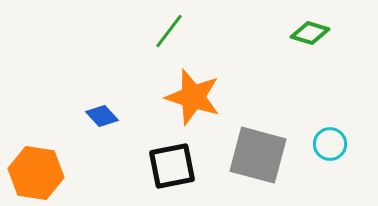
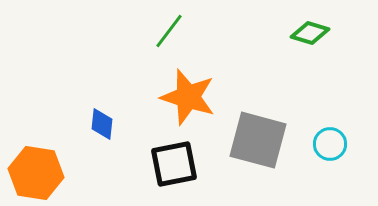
orange star: moved 5 px left
blue diamond: moved 8 px down; rotated 48 degrees clockwise
gray square: moved 15 px up
black square: moved 2 px right, 2 px up
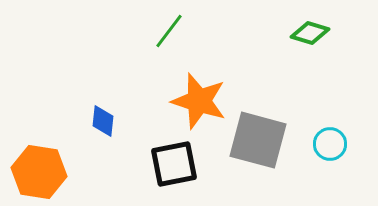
orange star: moved 11 px right, 4 px down
blue diamond: moved 1 px right, 3 px up
orange hexagon: moved 3 px right, 1 px up
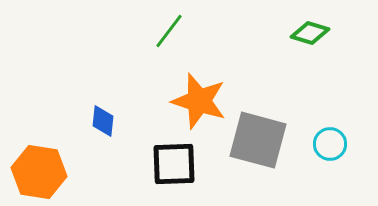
black square: rotated 9 degrees clockwise
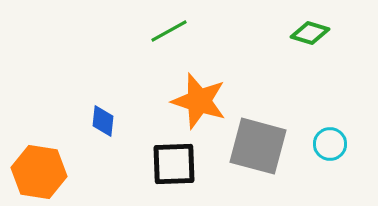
green line: rotated 24 degrees clockwise
gray square: moved 6 px down
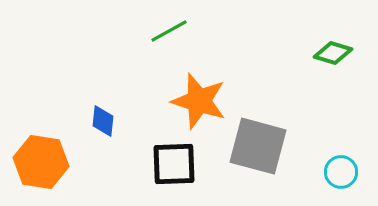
green diamond: moved 23 px right, 20 px down
cyan circle: moved 11 px right, 28 px down
orange hexagon: moved 2 px right, 10 px up
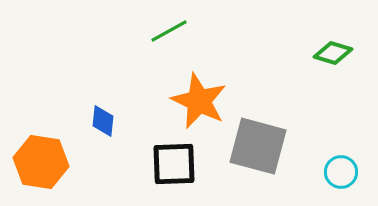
orange star: rotated 8 degrees clockwise
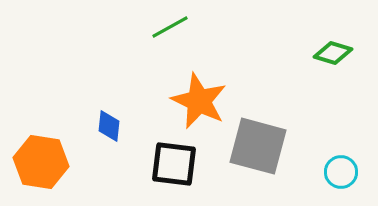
green line: moved 1 px right, 4 px up
blue diamond: moved 6 px right, 5 px down
black square: rotated 9 degrees clockwise
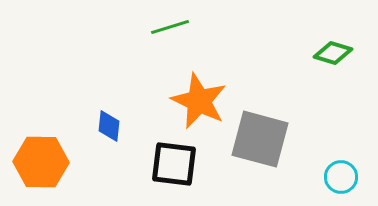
green line: rotated 12 degrees clockwise
gray square: moved 2 px right, 7 px up
orange hexagon: rotated 8 degrees counterclockwise
cyan circle: moved 5 px down
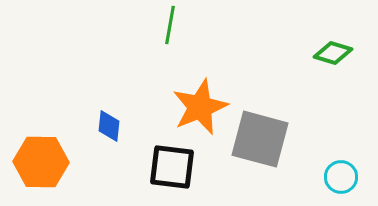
green line: moved 2 px up; rotated 63 degrees counterclockwise
orange star: moved 1 px right, 6 px down; rotated 24 degrees clockwise
black square: moved 2 px left, 3 px down
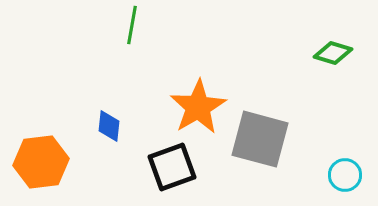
green line: moved 38 px left
orange star: moved 2 px left; rotated 8 degrees counterclockwise
orange hexagon: rotated 8 degrees counterclockwise
black square: rotated 27 degrees counterclockwise
cyan circle: moved 4 px right, 2 px up
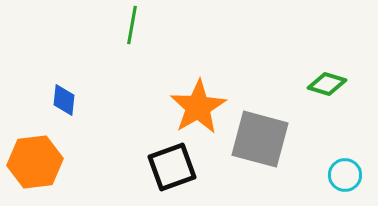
green diamond: moved 6 px left, 31 px down
blue diamond: moved 45 px left, 26 px up
orange hexagon: moved 6 px left
